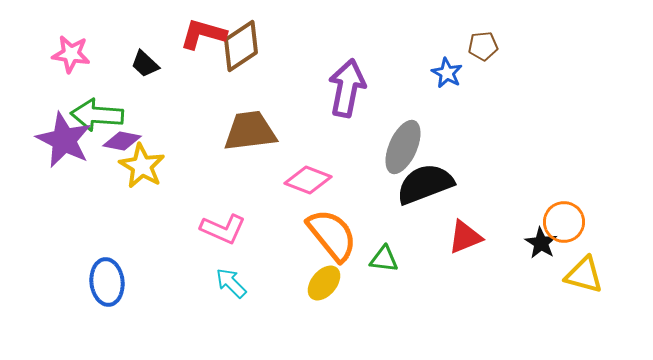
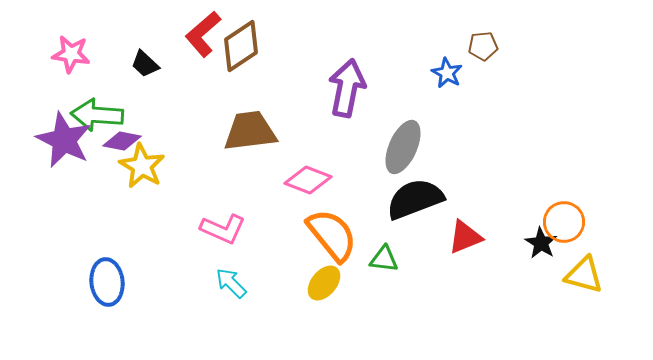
red L-shape: rotated 57 degrees counterclockwise
black semicircle: moved 10 px left, 15 px down
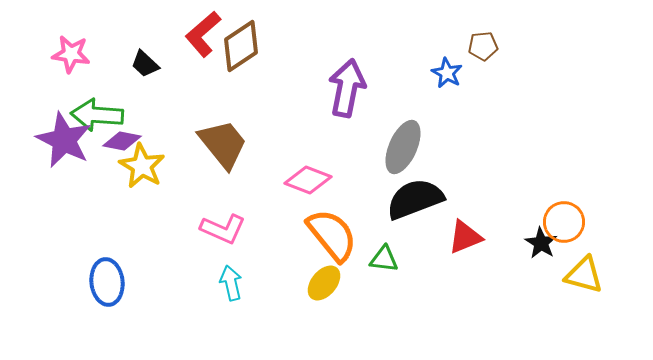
brown trapezoid: moved 27 px left, 13 px down; rotated 58 degrees clockwise
cyan arrow: rotated 32 degrees clockwise
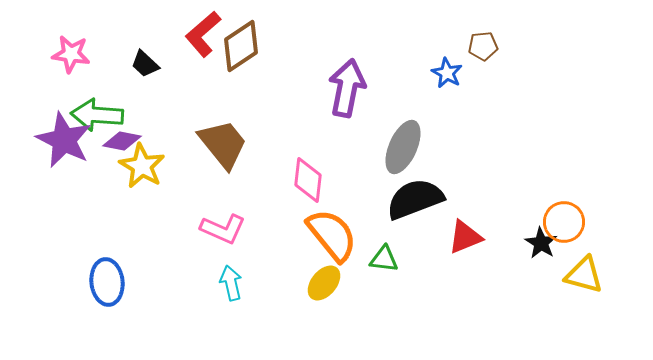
pink diamond: rotated 75 degrees clockwise
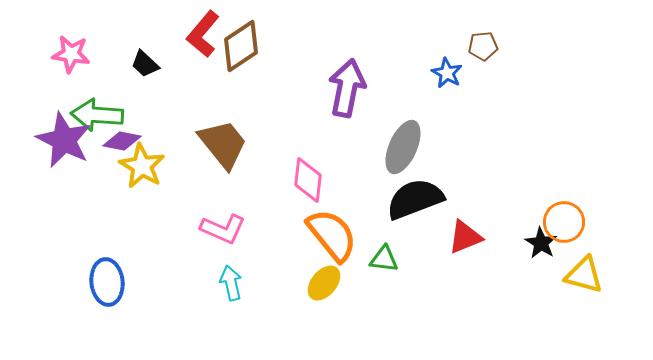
red L-shape: rotated 9 degrees counterclockwise
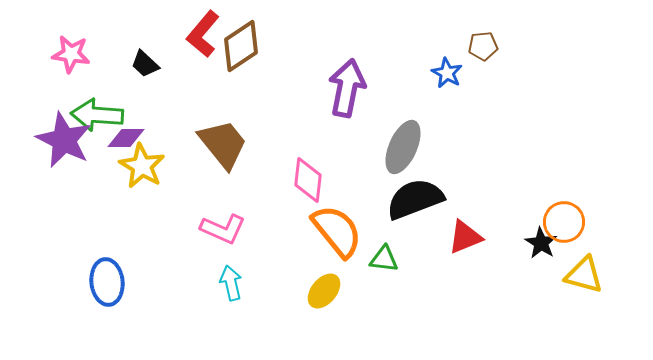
purple diamond: moved 4 px right, 3 px up; rotated 12 degrees counterclockwise
orange semicircle: moved 5 px right, 4 px up
yellow ellipse: moved 8 px down
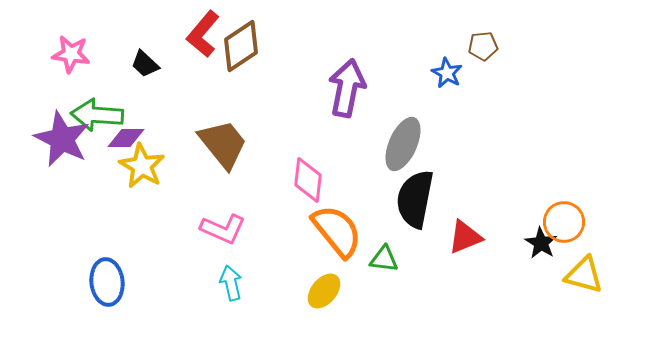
purple star: moved 2 px left, 1 px up
gray ellipse: moved 3 px up
black semicircle: rotated 58 degrees counterclockwise
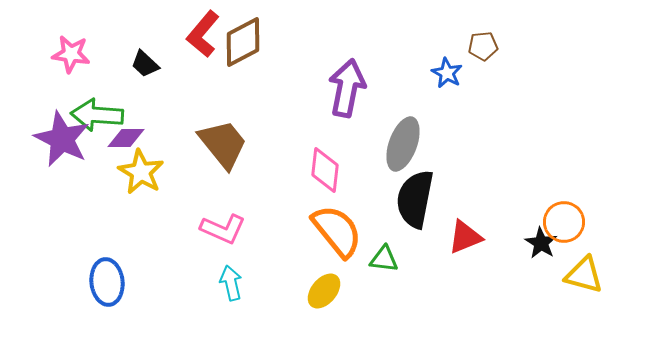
brown diamond: moved 2 px right, 4 px up; rotated 6 degrees clockwise
gray ellipse: rotated 4 degrees counterclockwise
yellow star: moved 1 px left, 6 px down
pink diamond: moved 17 px right, 10 px up
